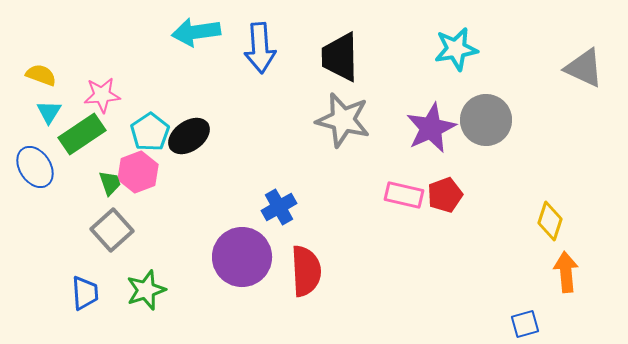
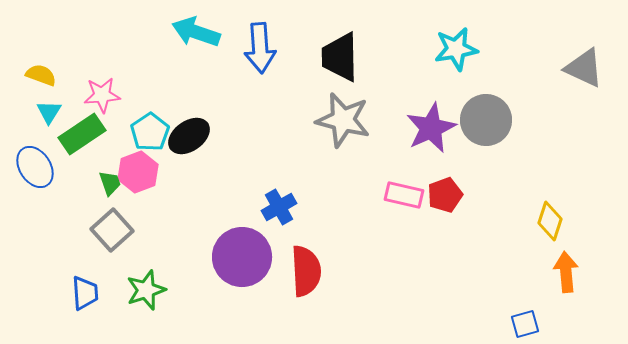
cyan arrow: rotated 27 degrees clockwise
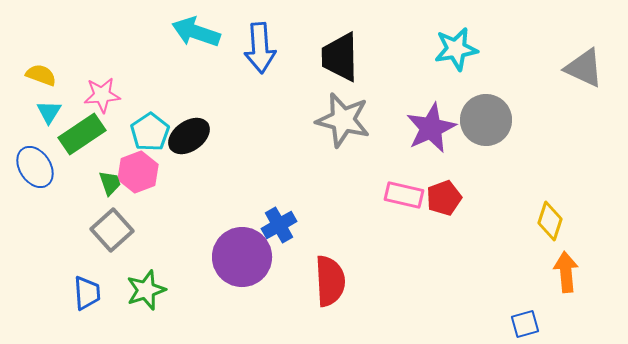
red pentagon: moved 1 px left, 3 px down
blue cross: moved 18 px down
red semicircle: moved 24 px right, 10 px down
blue trapezoid: moved 2 px right
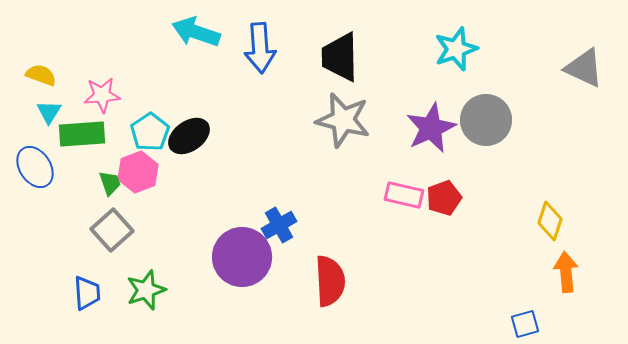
cyan star: rotated 9 degrees counterclockwise
green rectangle: rotated 30 degrees clockwise
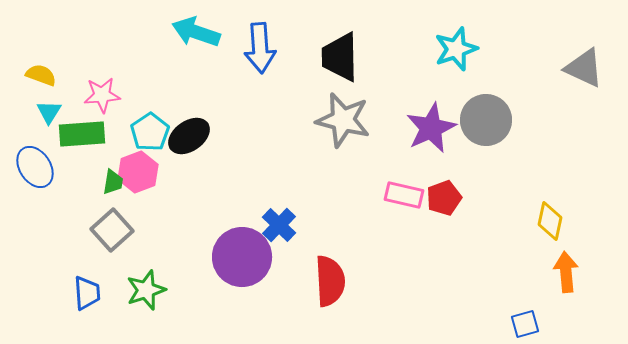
green trapezoid: moved 3 px right, 1 px up; rotated 28 degrees clockwise
yellow diamond: rotated 6 degrees counterclockwise
blue cross: rotated 16 degrees counterclockwise
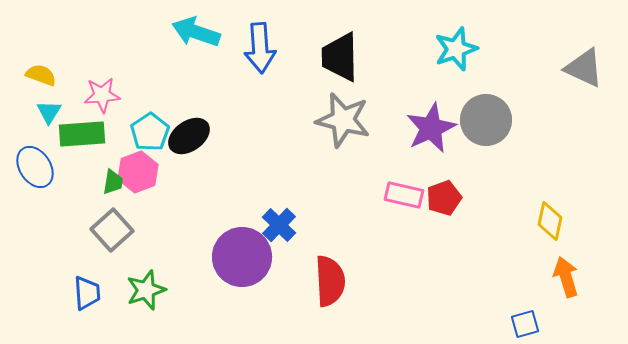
orange arrow: moved 5 px down; rotated 12 degrees counterclockwise
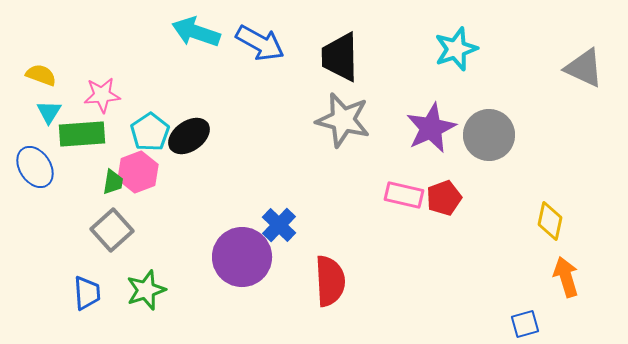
blue arrow: moved 5 px up; rotated 57 degrees counterclockwise
gray circle: moved 3 px right, 15 px down
